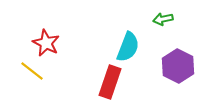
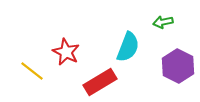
green arrow: moved 3 px down
red star: moved 20 px right, 9 px down
red rectangle: moved 10 px left; rotated 40 degrees clockwise
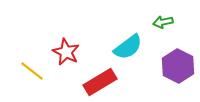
cyan semicircle: rotated 32 degrees clockwise
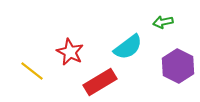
red star: moved 4 px right
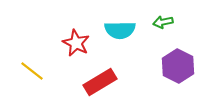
cyan semicircle: moved 8 px left, 17 px up; rotated 36 degrees clockwise
red star: moved 6 px right, 9 px up
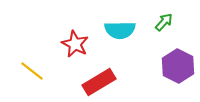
green arrow: moved 1 px right; rotated 144 degrees clockwise
red star: moved 1 px left, 1 px down
red rectangle: moved 1 px left
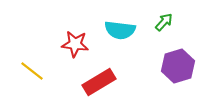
cyan semicircle: rotated 8 degrees clockwise
red star: rotated 20 degrees counterclockwise
purple hexagon: rotated 16 degrees clockwise
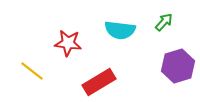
red star: moved 7 px left, 1 px up
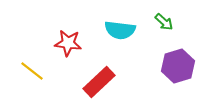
green arrow: rotated 90 degrees clockwise
red rectangle: rotated 12 degrees counterclockwise
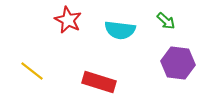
green arrow: moved 2 px right, 1 px up
red star: moved 23 px up; rotated 20 degrees clockwise
purple hexagon: moved 3 px up; rotated 24 degrees clockwise
red rectangle: rotated 60 degrees clockwise
